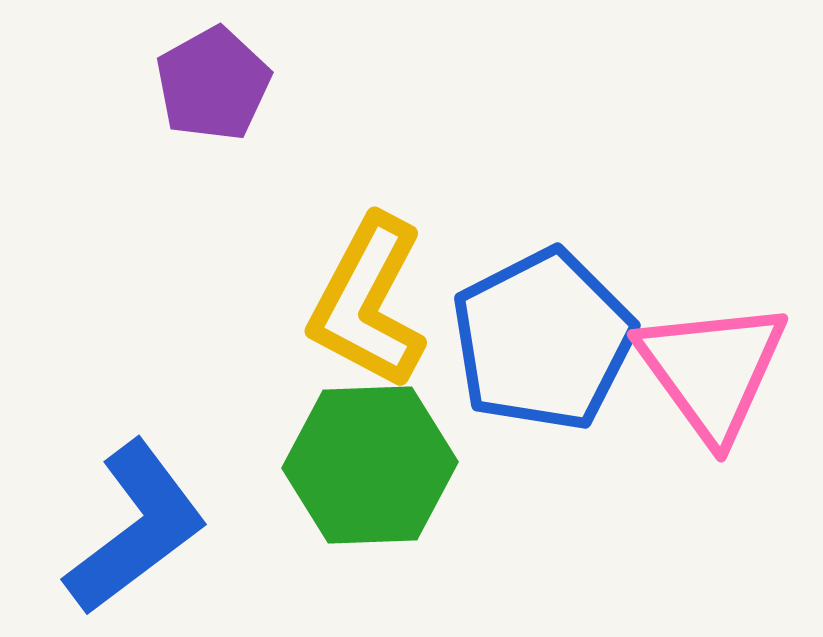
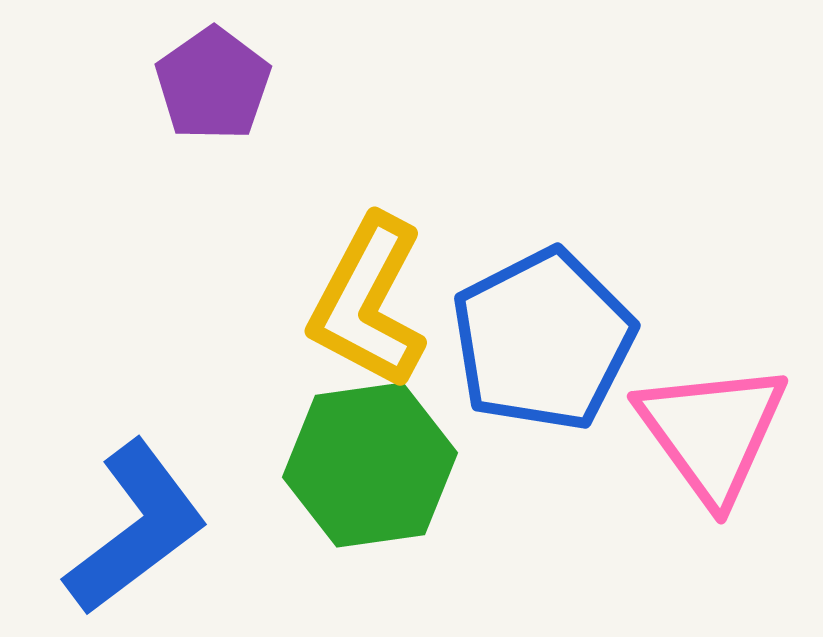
purple pentagon: rotated 6 degrees counterclockwise
pink triangle: moved 62 px down
green hexagon: rotated 6 degrees counterclockwise
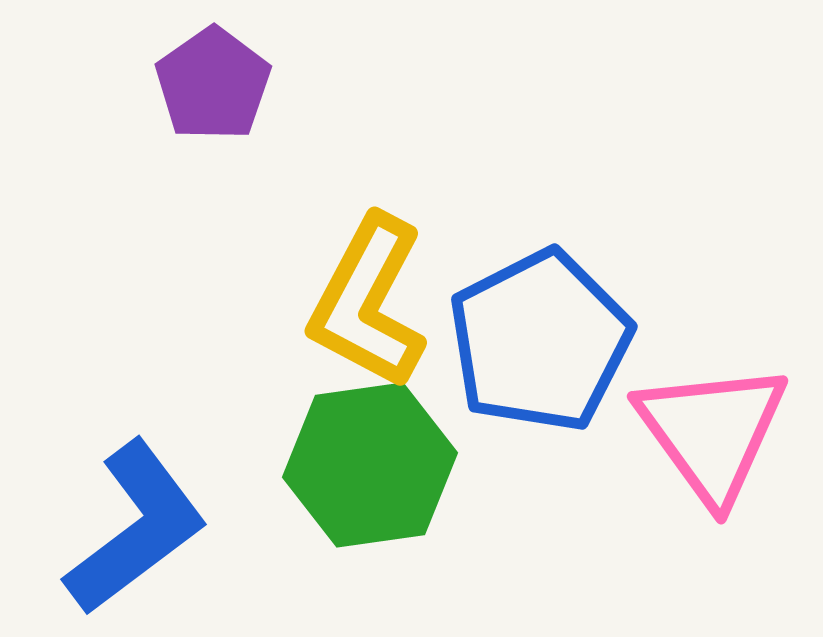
blue pentagon: moved 3 px left, 1 px down
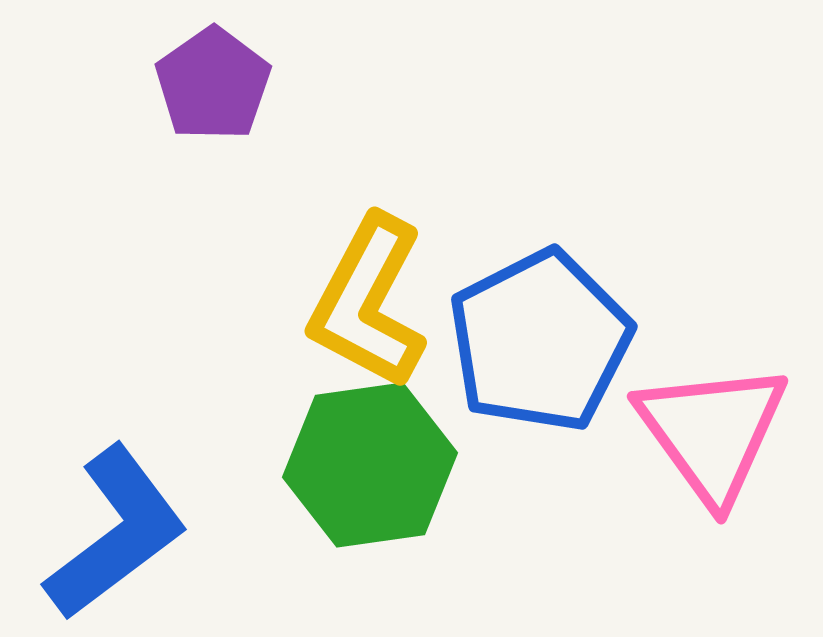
blue L-shape: moved 20 px left, 5 px down
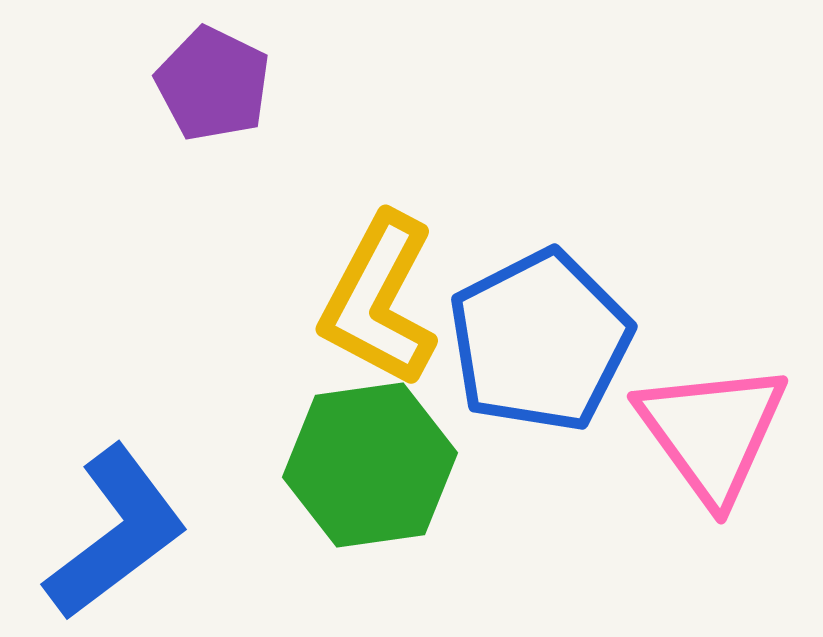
purple pentagon: rotated 11 degrees counterclockwise
yellow L-shape: moved 11 px right, 2 px up
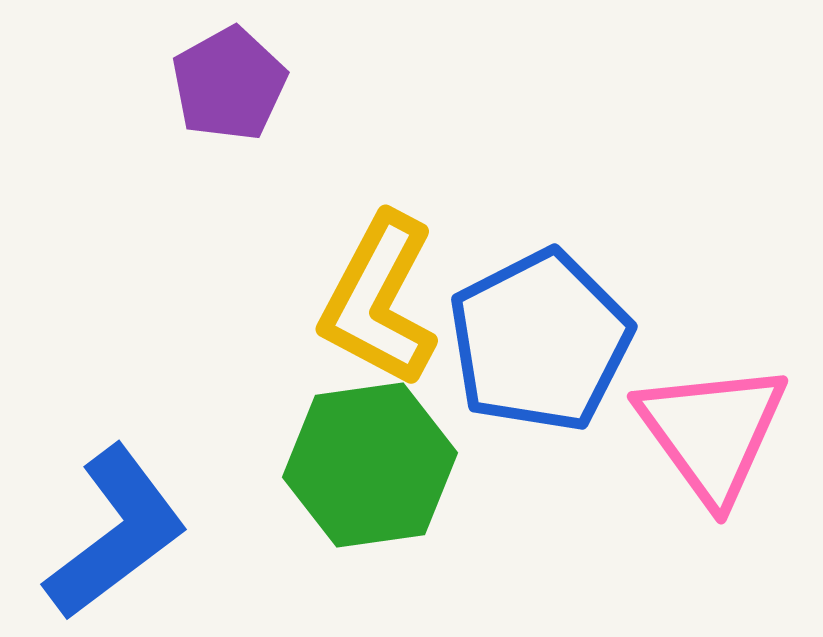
purple pentagon: moved 16 px right; rotated 17 degrees clockwise
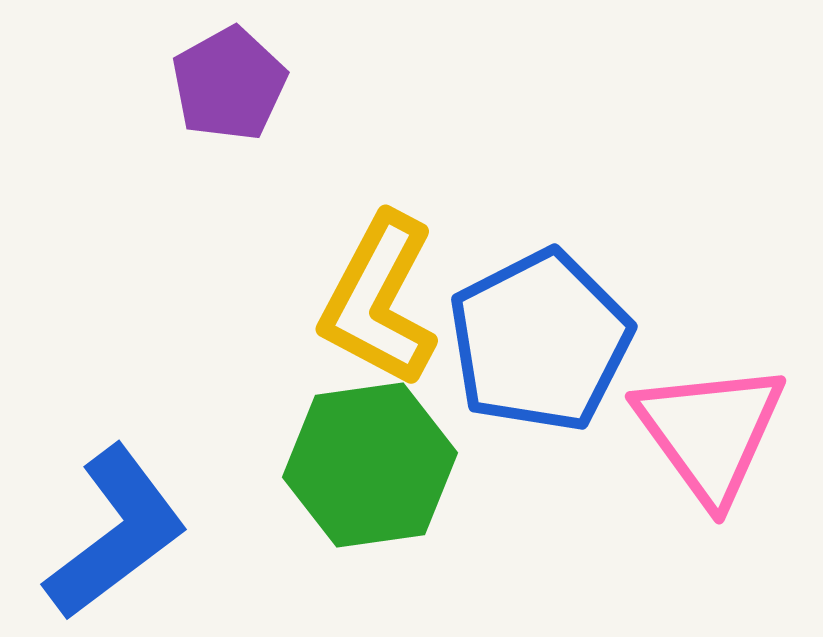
pink triangle: moved 2 px left
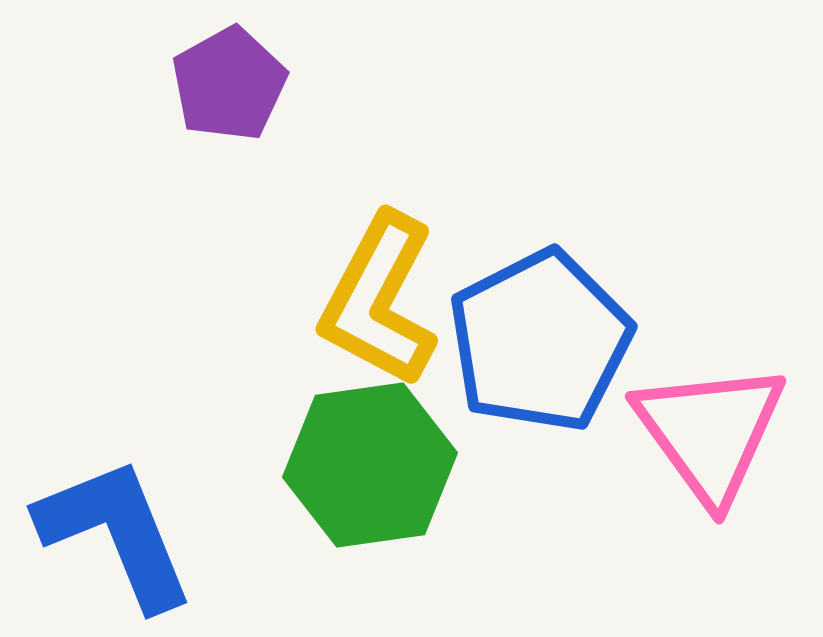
blue L-shape: rotated 75 degrees counterclockwise
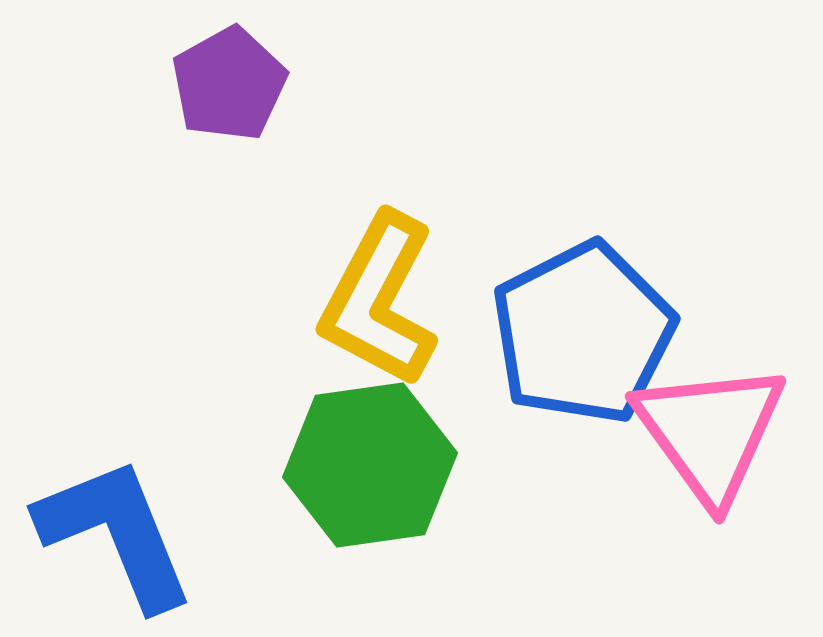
blue pentagon: moved 43 px right, 8 px up
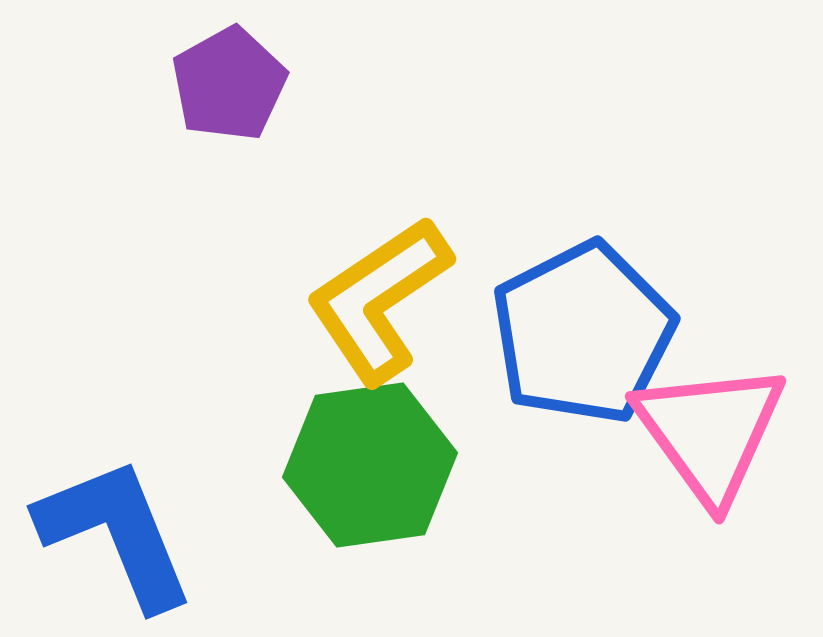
yellow L-shape: rotated 28 degrees clockwise
